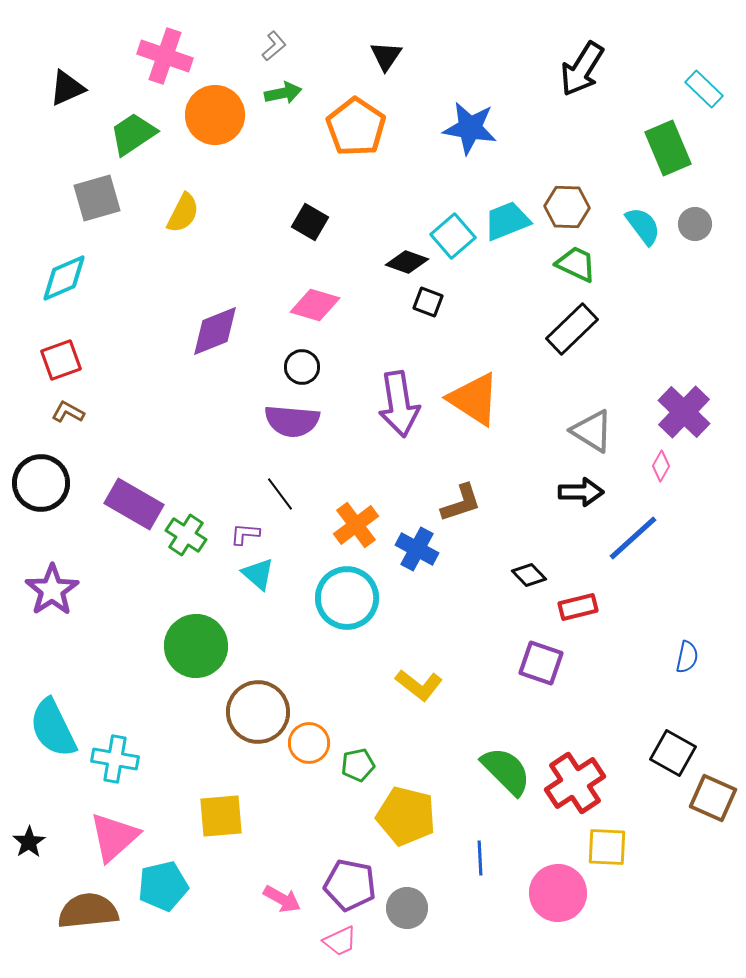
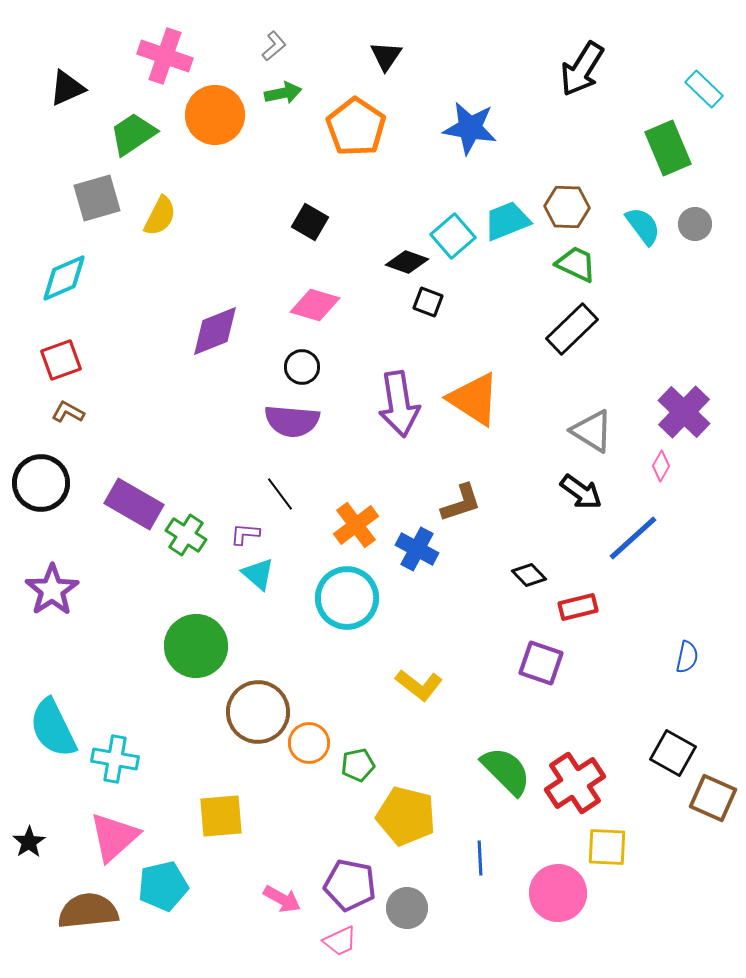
yellow semicircle at (183, 213): moved 23 px left, 3 px down
black arrow at (581, 492): rotated 36 degrees clockwise
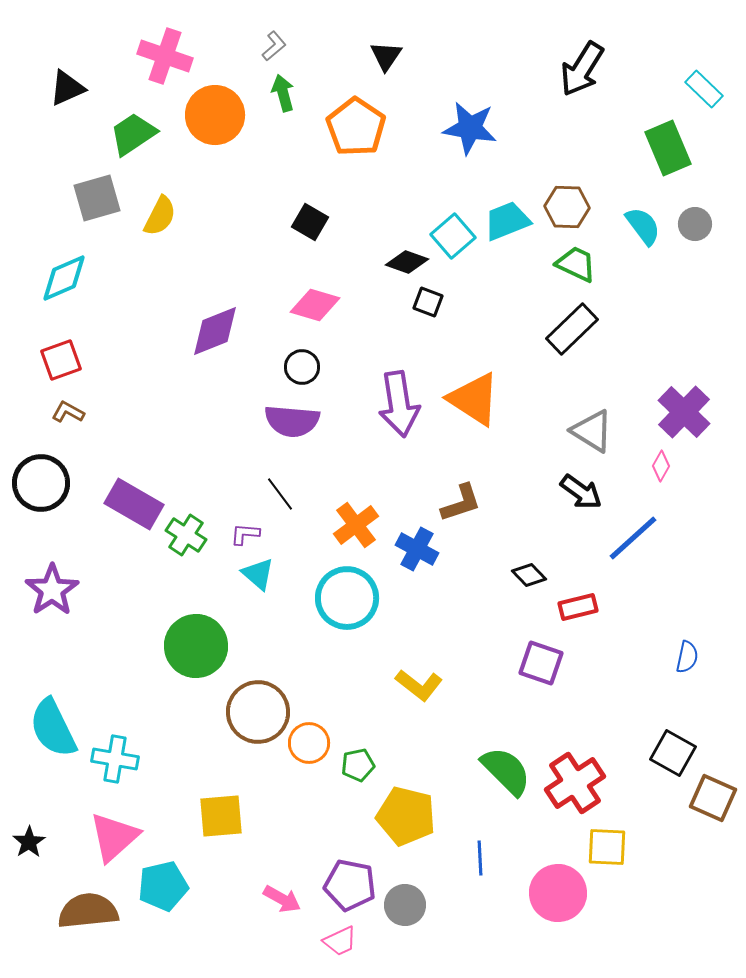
green arrow at (283, 93): rotated 93 degrees counterclockwise
gray circle at (407, 908): moved 2 px left, 3 px up
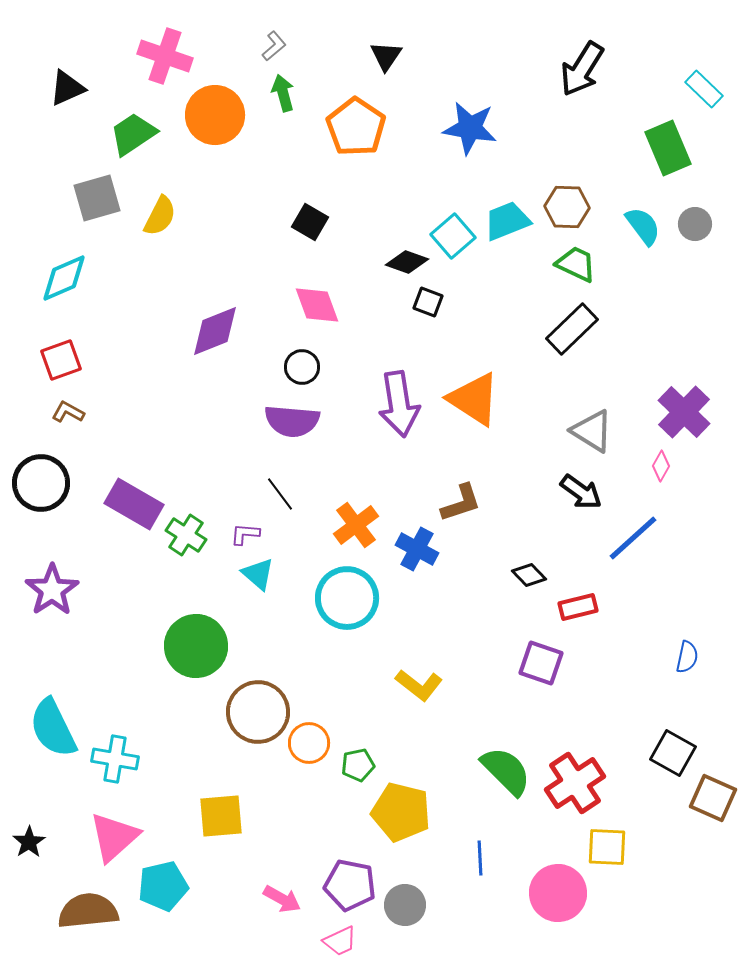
pink diamond at (315, 305): moved 2 px right; rotated 54 degrees clockwise
yellow pentagon at (406, 816): moved 5 px left, 4 px up
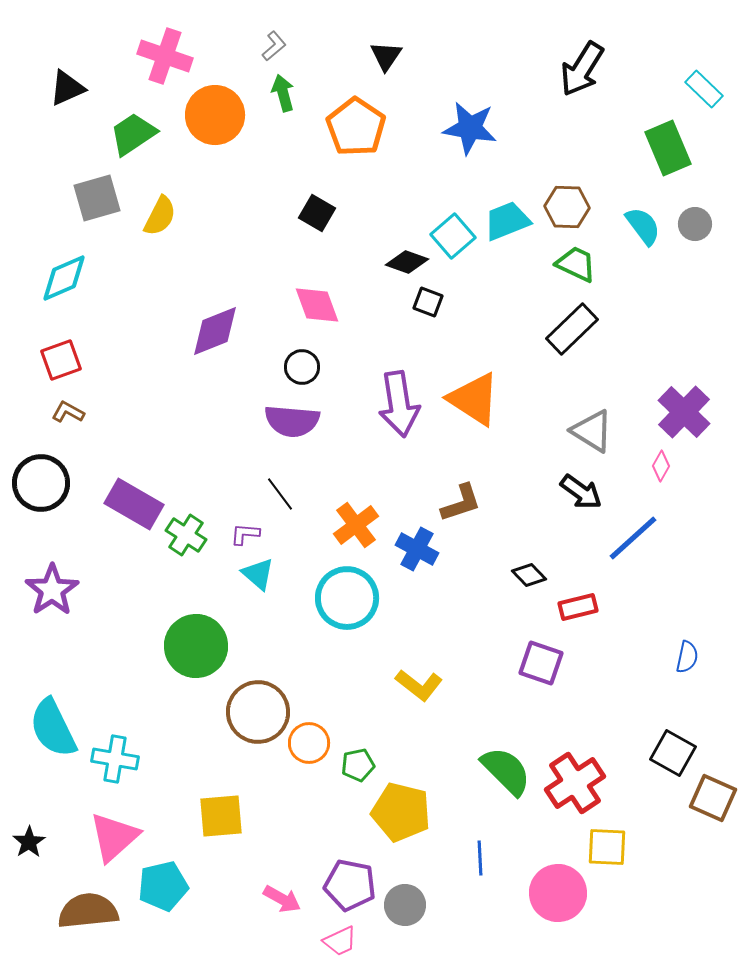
black square at (310, 222): moved 7 px right, 9 px up
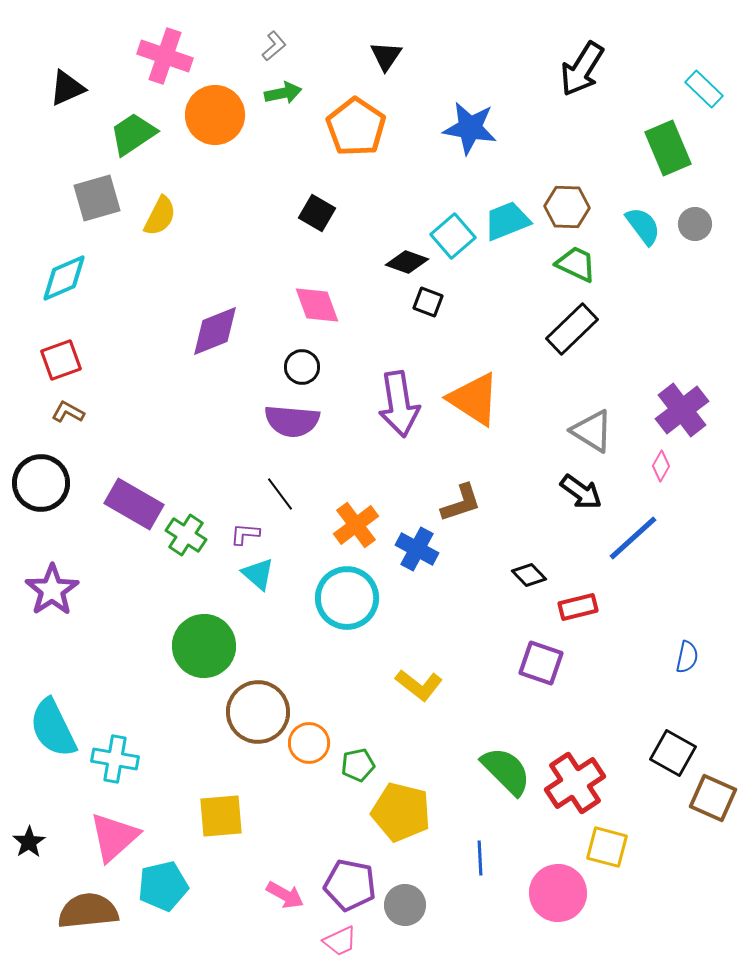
green arrow at (283, 93): rotated 93 degrees clockwise
purple cross at (684, 412): moved 2 px left, 2 px up; rotated 8 degrees clockwise
green circle at (196, 646): moved 8 px right
yellow square at (607, 847): rotated 12 degrees clockwise
pink arrow at (282, 899): moved 3 px right, 4 px up
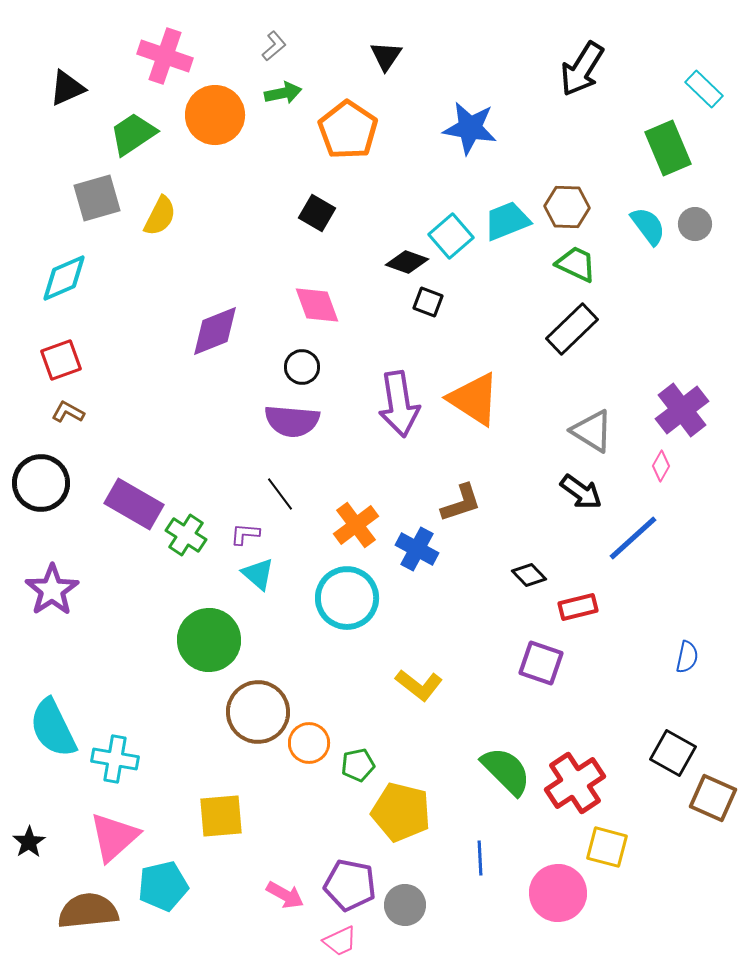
orange pentagon at (356, 127): moved 8 px left, 3 px down
cyan semicircle at (643, 226): moved 5 px right
cyan square at (453, 236): moved 2 px left
green circle at (204, 646): moved 5 px right, 6 px up
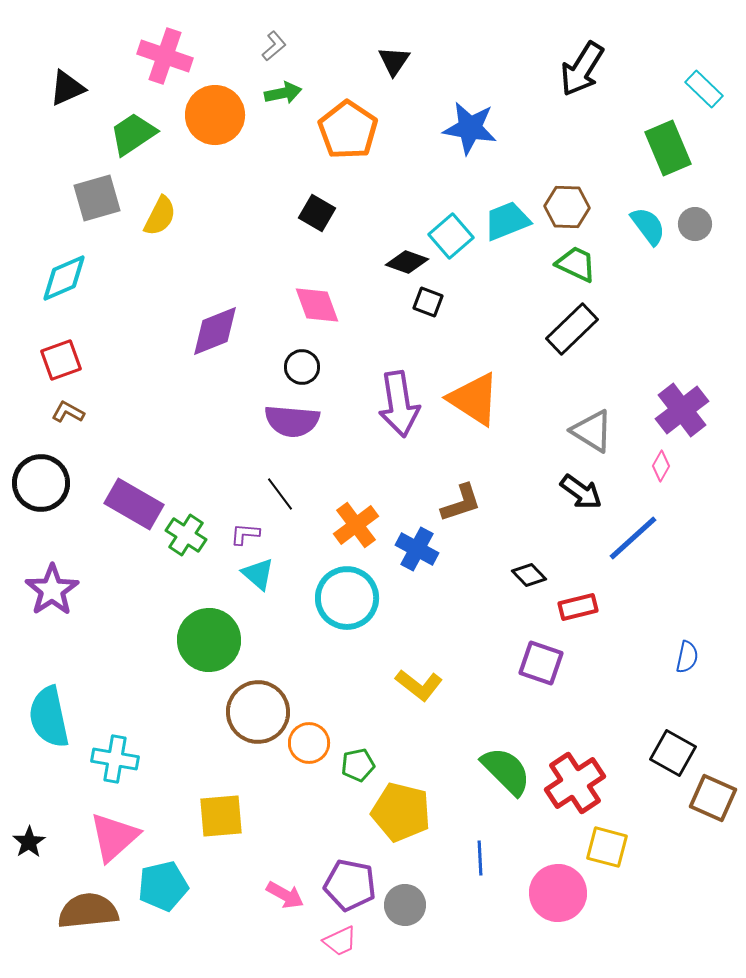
black triangle at (386, 56): moved 8 px right, 5 px down
cyan semicircle at (53, 728): moved 4 px left, 11 px up; rotated 14 degrees clockwise
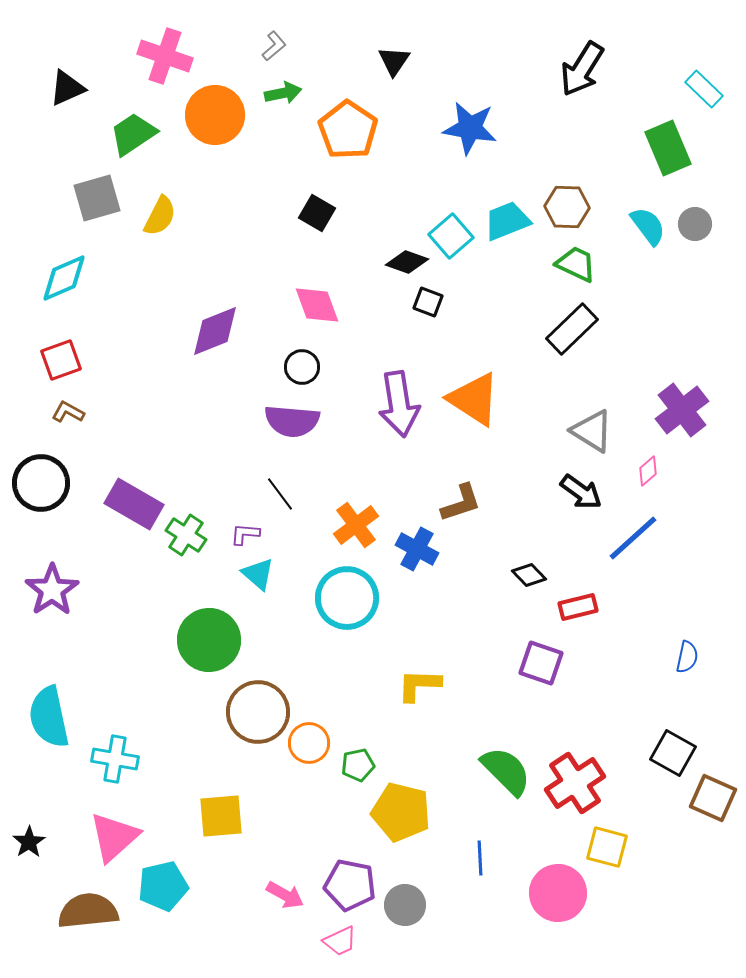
pink diamond at (661, 466): moved 13 px left, 5 px down; rotated 20 degrees clockwise
yellow L-shape at (419, 685): rotated 144 degrees clockwise
